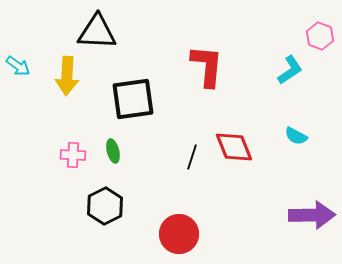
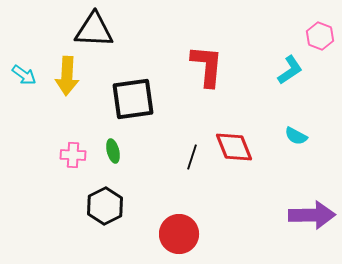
black triangle: moved 3 px left, 2 px up
cyan arrow: moved 6 px right, 9 px down
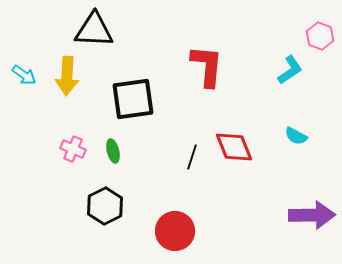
pink cross: moved 6 px up; rotated 20 degrees clockwise
red circle: moved 4 px left, 3 px up
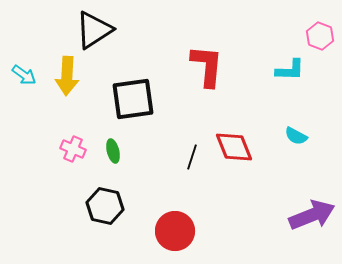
black triangle: rotated 36 degrees counterclockwise
cyan L-shape: rotated 36 degrees clockwise
black hexagon: rotated 21 degrees counterclockwise
purple arrow: rotated 21 degrees counterclockwise
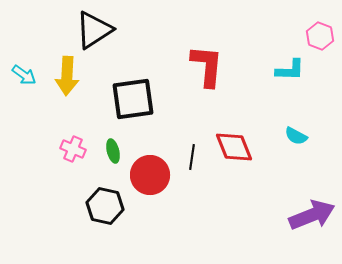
black line: rotated 10 degrees counterclockwise
red circle: moved 25 px left, 56 px up
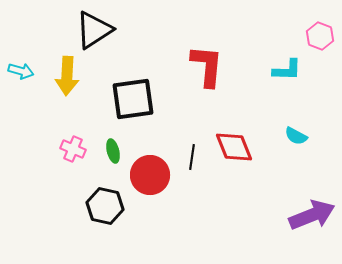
cyan L-shape: moved 3 px left
cyan arrow: moved 3 px left, 4 px up; rotated 20 degrees counterclockwise
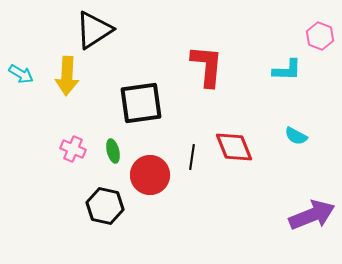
cyan arrow: moved 3 px down; rotated 15 degrees clockwise
black square: moved 8 px right, 4 px down
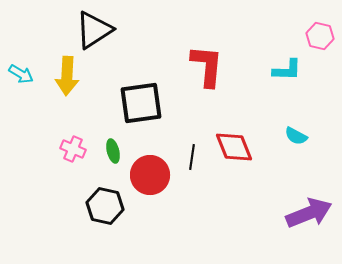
pink hexagon: rotated 8 degrees counterclockwise
purple arrow: moved 3 px left, 2 px up
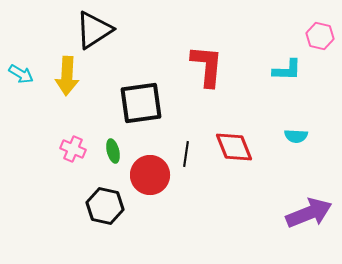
cyan semicircle: rotated 25 degrees counterclockwise
black line: moved 6 px left, 3 px up
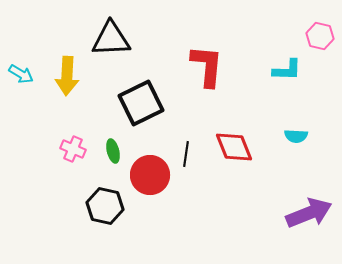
black triangle: moved 17 px right, 9 px down; rotated 30 degrees clockwise
black square: rotated 18 degrees counterclockwise
